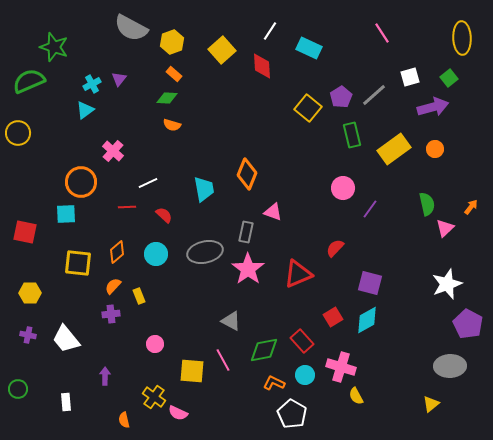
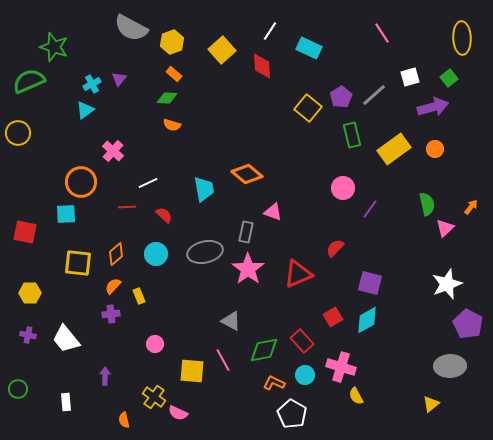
orange diamond at (247, 174): rotated 72 degrees counterclockwise
orange diamond at (117, 252): moved 1 px left, 2 px down
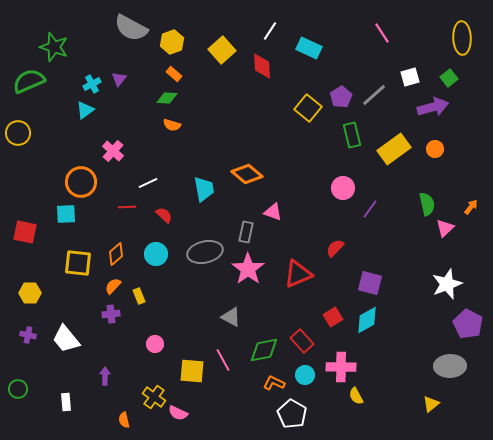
gray triangle at (231, 321): moved 4 px up
pink cross at (341, 367): rotated 16 degrees counterclockwise
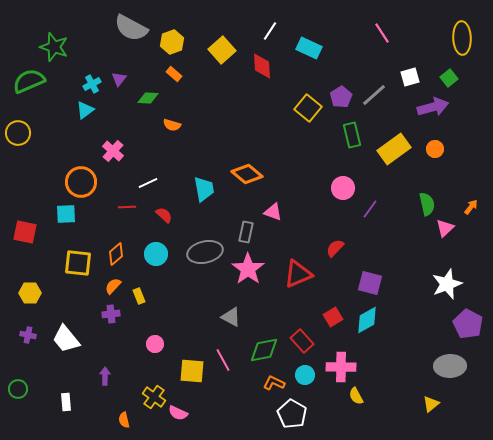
green diamond at (167, 98): moved 19 px left
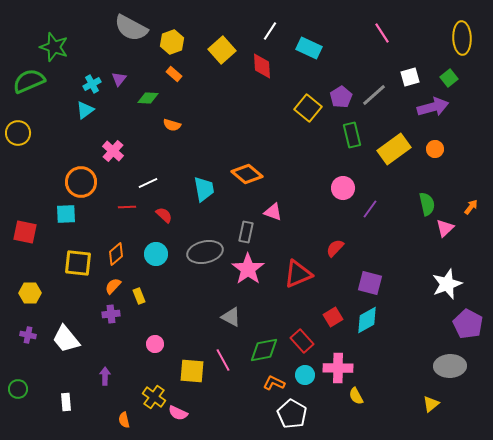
pink cross at (341, 367): moved 3 px left, 1 px down
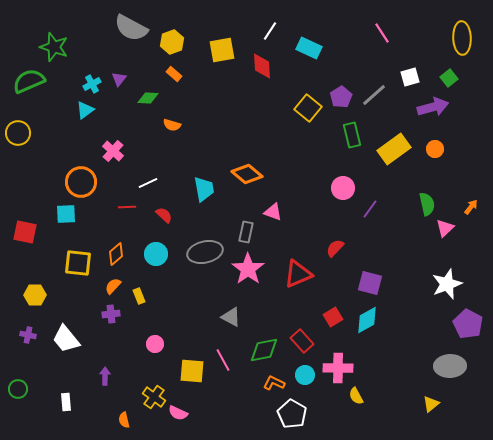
yellow square at (222, 50): rotated 32 degrees clockwise
yellow hexagon at (30, 293): moved 5 px right, 2 px down
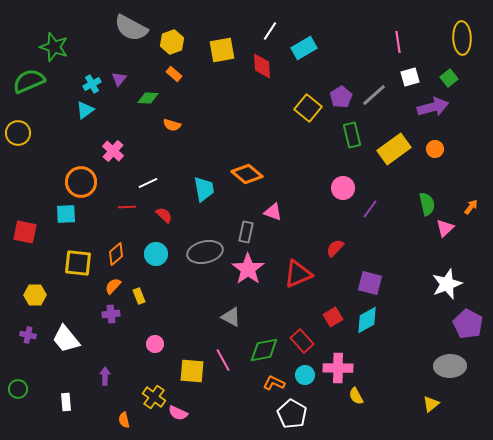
pink line at (382, 33): moved 16 px right, 9 px down; rotated 25 degrees clockwise
cyan rectangle at (309, 48): moved 5 px left; rotated 55 degrees counterclockwise
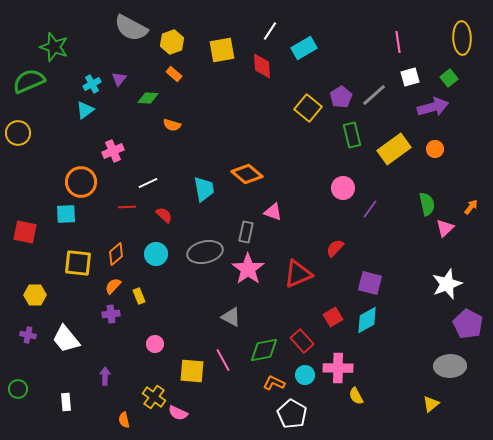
pink cross at (113, 151): rotated 25 degrees clockwise
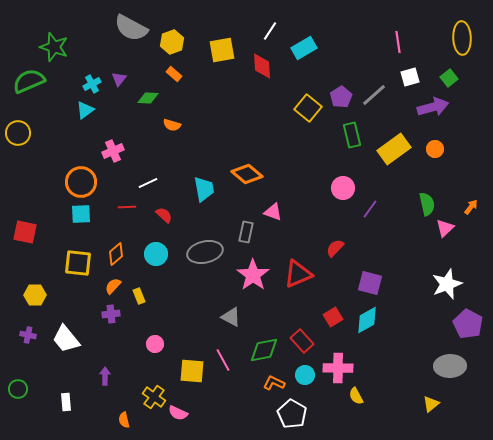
cyan square at (66, 214): moved 15 px right
pink star at (248, 269): moved 5 px right, 6 px down
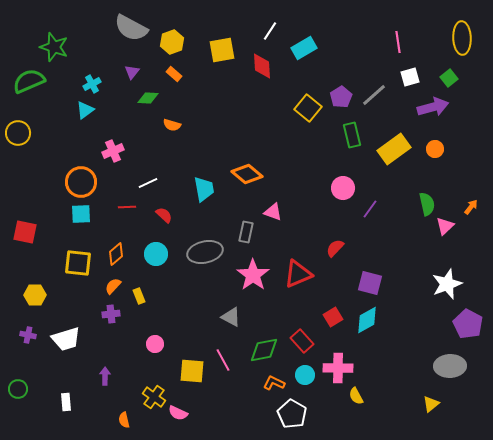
purple triangle at (119, 79): moved 13 px right, 7 px up
pink triangle at (445, 228): moved 2 px up
white trapezoid at (66, 339): rotated 68 degrees counterclockwise
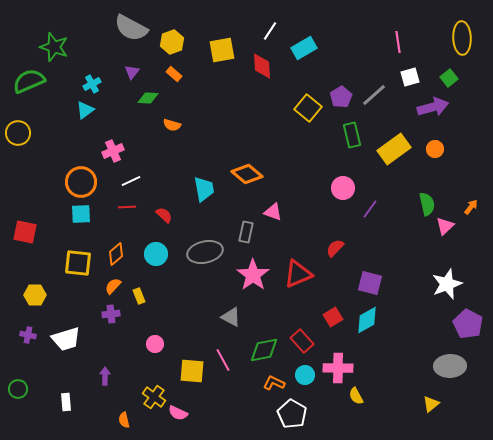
white line at (148, 183): moved 17 px left, 2 px up
